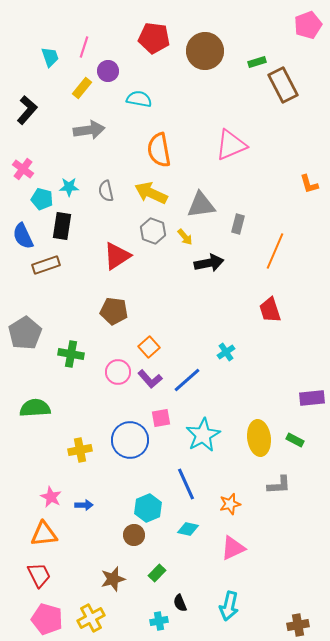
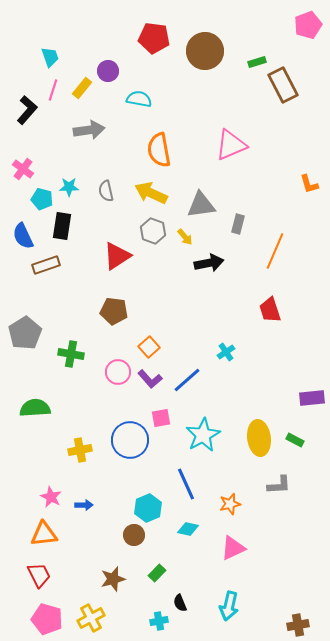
pink line at (84, 47): moved 31 px left, 43 px down
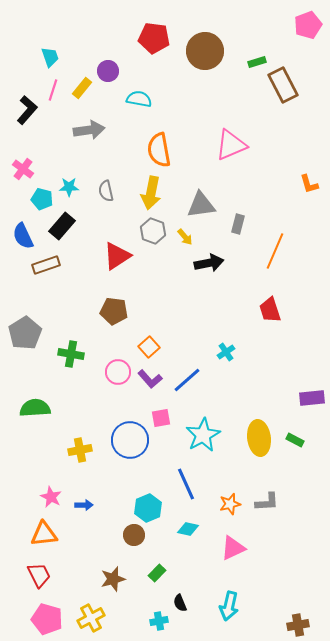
yellow arrow at (151, 193): rotated 104 degrees counterclockwise
black rectangle at (62, 226): rotated 32 degrees clockwise
gray L-shape at (279, 485): moved 12 px left, 17 px down
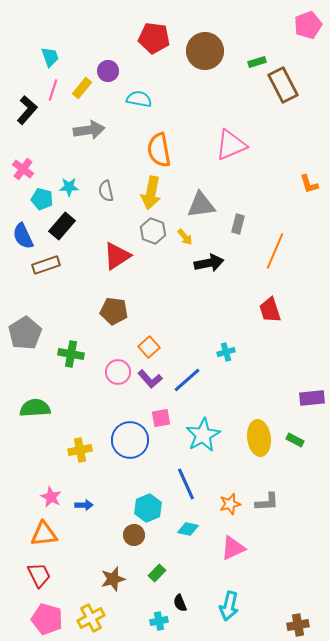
cyan cross at (226, 352): rotated 18 degrees clockwise
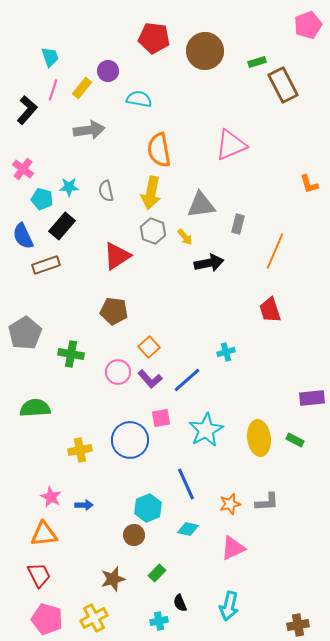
cyan star at (203, 435): moved 3 px right, 5 px up
yellow cross at (91, 618): moved 3 px right
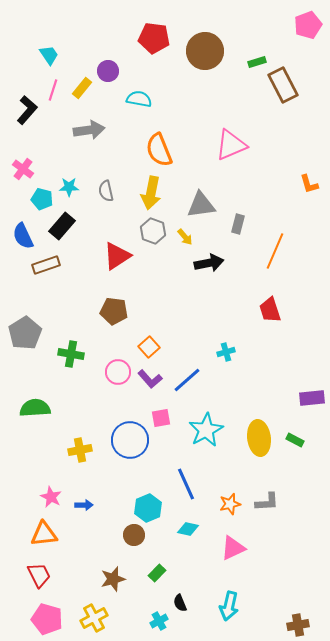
cyan trapezoid at (50, 57): moved 1 px left, 2 px up; rotated 15 degrees counterclockwise
orange semicircle at (159, 150): rotated 12 degrees counterclockwise
cyan cross at (159, 621): rotated 18 degrees counterclockwise
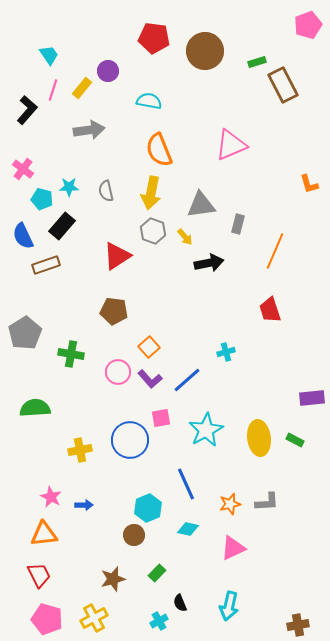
cyan semicircle at (139, 99): moved 10 px right, 2 px down
